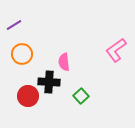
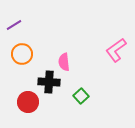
red circle: moved 6 px down
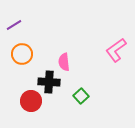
red circle: moved 3 px right, 1 px up
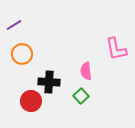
pink L-shape: moved 1 px up; rotated 65 degrees counterclockwise
pink semicircle: moved 22 px right, 9 px down
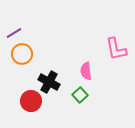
purple line: moved 8 px down
black cross: rotated 25 degrees clockwise
green square: moved 1 px left, 1 px up
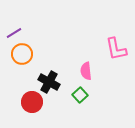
red circle: moved 1 px right, 1 px down
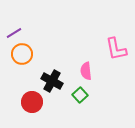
black cross: moved 3 px right, 1 px up
